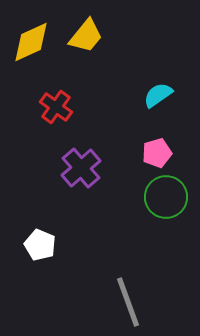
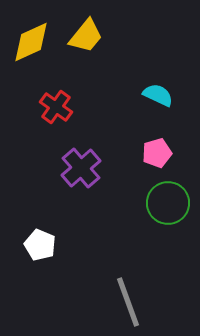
cyan semicircle: rotated 60 degrees clockwise
green circle: moved 2 px right, 6 px down
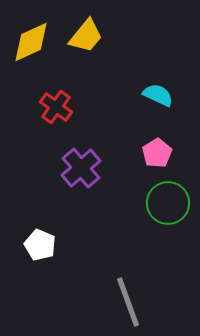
pink pentagon: rotated 16 degrees counterclockwise
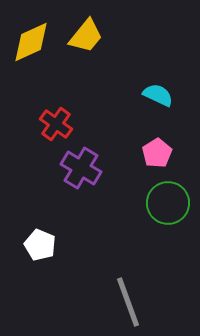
red cross: moved 17 px down
purple cross: rotated 18 degrees counterclockwise
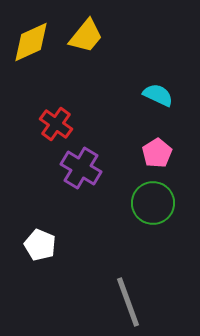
green circle: moved 15 px left
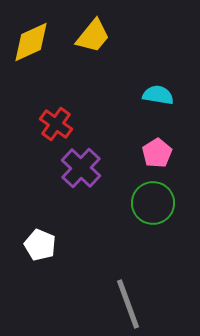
yellow trapezoid: moved 7 px right
cyan semicircle: rotated 16 degrees counterclockwise
purple cross: rotated 12 degrees clockwise
gray line: moved 2 px down
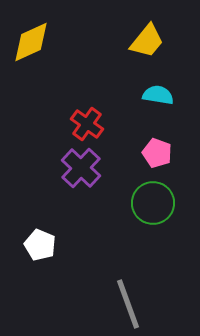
yellow trapezoid: moved 54 px right, 5 px down
red cross: moved 31 px right
pink pentagon: rotated 20 degrees counterclockwise
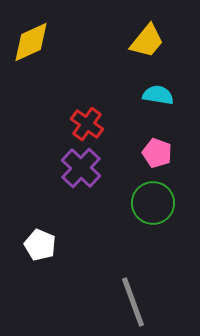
gray line: moved 5 px right, 2 px up
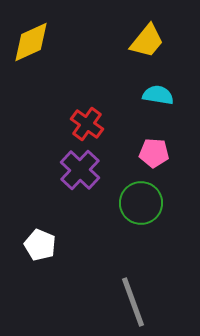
pink pentagon: moved 3 px left; rotated 16 degrees counterclockwise
purple cross: moved 1 px left, 2 px down
green circle: moved 12 px left
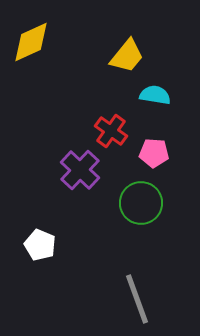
yellow trapezoid: moved 20 px left, 15 px down
cyan semicircle: moved 3 px left
red cross: moved 24 px right, 7 px down
gray line: moved 4 px right, 3 px up
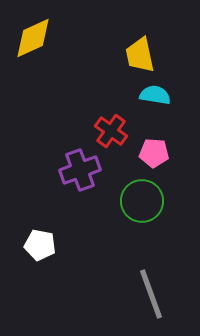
yellow diamond: moved 2 px right, 4 px up
yellow trapezoid: moved 13 px right, 1 px up; rotated 129 degrees clockwise
purple cross: rotated 27 degrees clockwise
green circle: moved 1 px right, 2 px up
white pentagon: rotated 12 degrees counterclockwise
gray line: moved 14 px right, 5 px up
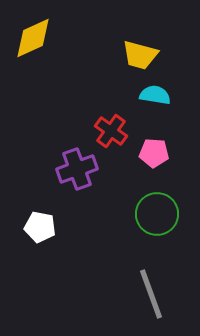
yellow trapezoid: rotated 63 degrees counterclockwise
purple cross: moved 3 px left, 1 px up
green circle: moved 15 px right, 13 px down
white pentagon: moved 18 px up
